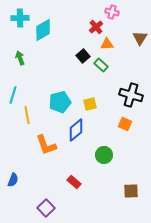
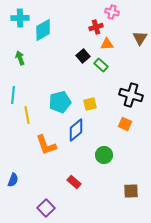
red cross: rotated 24 degrees clockwise
cyan line: rotated 12 degrees counterclockwise
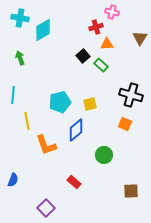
cyan cross: rotated 12 degrees clockwise
yellow line: moved 6 px down
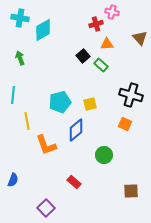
red cross: moved 3 px up
brown triangle: rotated 14 degrees counterclockwise
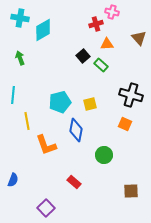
brown triangle: moved 1 px left
blue diamond: rotated 40 degrees counterclockwise
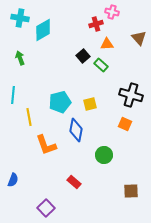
yellow line: moved 2 px right, 4 px up
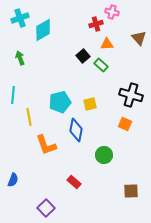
cyan cross: rotated 30 degrees counterclockwise
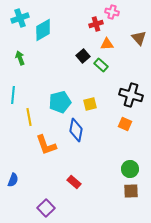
green circle: moved 26 px right, 14 px down
